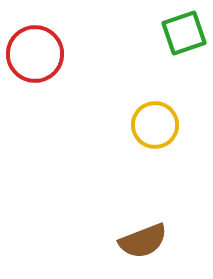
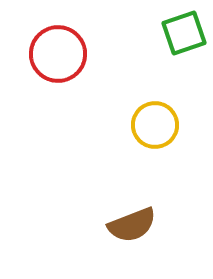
red circle: moved 23 px right
brown semicircle: moved 11 px left, 16 px up
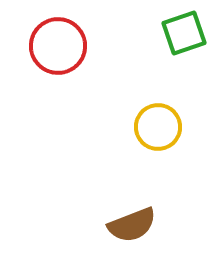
red circle: moved 8 px up
yellow circle: moved 3 px right, 2 px down
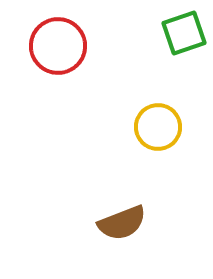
brown semicircle: moved 10 px left, 2 px up
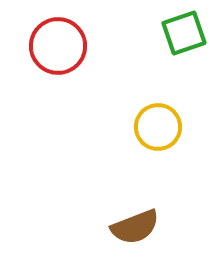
brown semicircle: moved 13 px right, 4 px down
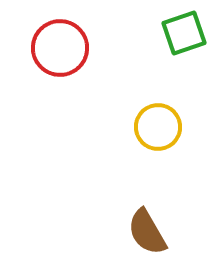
red circle: moved 2 px right, 2 px down
brown semicircle: moved 12 px right, 5 px down; rotated 81 degrees clockwise
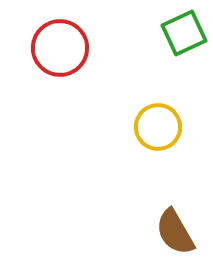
green square: rotated 6 degrees counterclockwise
brown semicircle: moved 28 px right
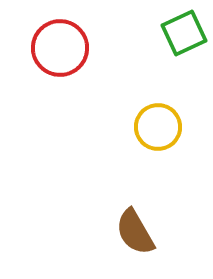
brown semicircle: moved 40 px left
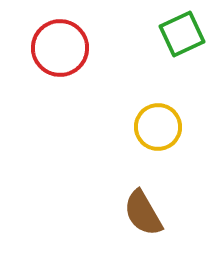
green square: moved 2 px left, 1 px down
brown semicircle: moved 8 px right, 19 px up
